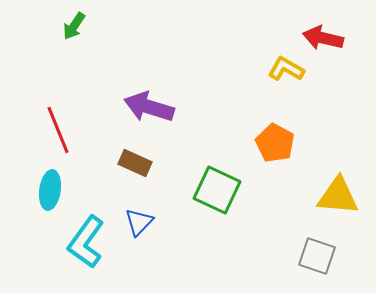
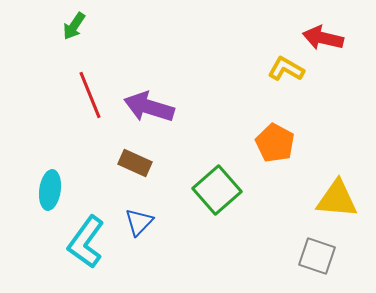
red line: moved 32 px right, 35 px up
green square: rotated 24 degrees clockwise
yellow triangle: moved 1 px left, 3 px down
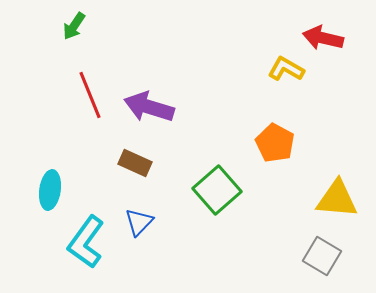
gray square: moved 5 px right; rotated 12 degrees clockwise
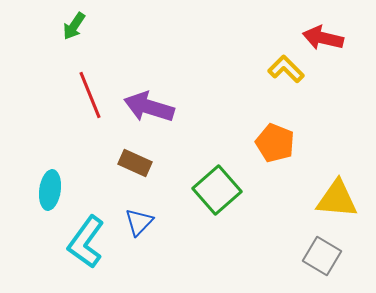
yellow L-shape: rotated 15 degrees clockwise
orange pentagon: rotated 6 degrees counterclockwise
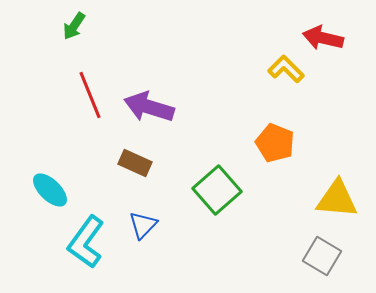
cyan ellipse: rotated 54 degrees counterclockwise
blue triangle: moved 4 px right, 3 px down
